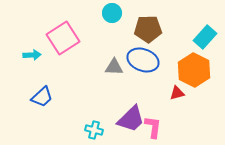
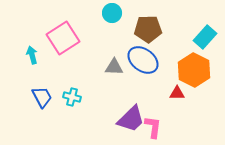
cyan arrow: rotated 102 degrees counterclockwise
blue ellipse: rotated 16 degrees clockwise
red triangle: rotated 14 degrees clockwise
blue trapezoid: rotated 75 degrees counterclockwise
cyan cross: moved 22 px left, 33 px up
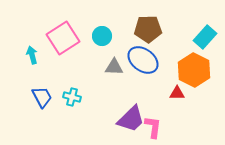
cyan circle: moved 10 px left, 23 px down
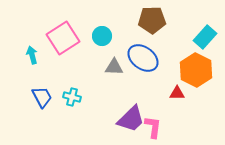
brown pentagon: moved 4 px right, 9 px up
blue ellipse: moved 2 px up
orange hexagon: moved 2 px right
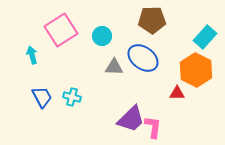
pink square: moved 2 px left, 8 px up
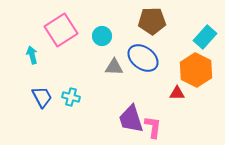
brown pentagon: moved 1 px down
cyan cross: moved 1 px left
purple trapezoid: rotated 116 degrees clockwise
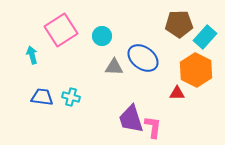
brown pentagon: moved 27 px right, 3 px down
blue trapezoid: rotated 55 degrees counterclockwise
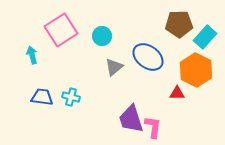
blue ellipse: moved 5 px right, 1 px up
gray triangle: rotated 42 degrees counterclockwise
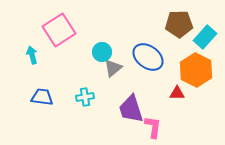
pink square: moved 2 px left
cyan circle: moved 16 px down
gray triangle: moved 1 px left, 1 px down
cyan cross: moved 14 px right; rotated 24 degrees counterclockwise
purple trapezoid: moved 10 px up
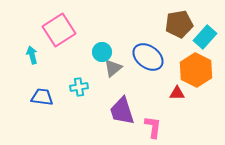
brown pentagon: rotated 8 degrees counterclockwise
cyan cross: moved 6 px left, 10 px up
purple trapezoid: moved 9 px left, 2 px down
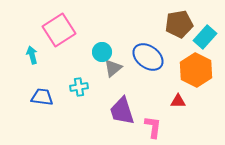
red triangle: moved 1 px right, 8 px down
